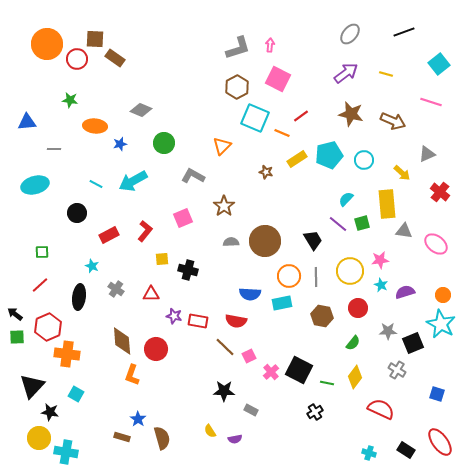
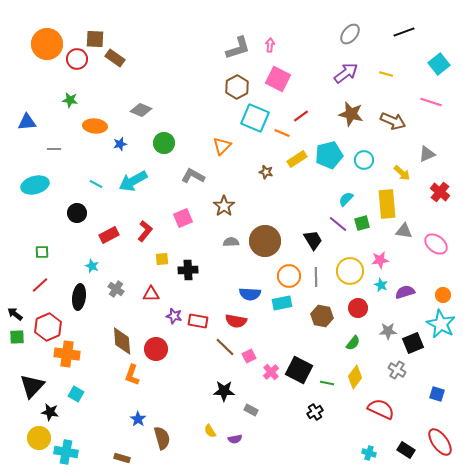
black cross at (188, 270): rotated 18 degrees counterclockwise
brown rectangle at (122, 437): moved 21 px down
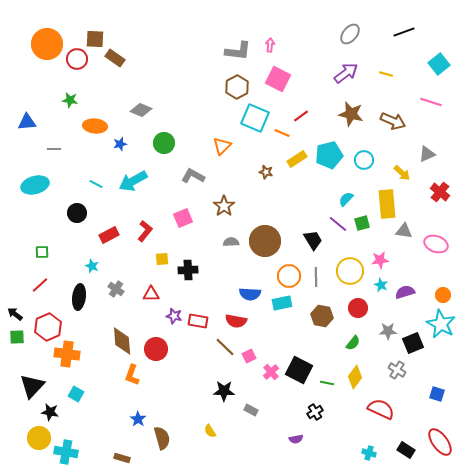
gray L-shape at (238, 48): moved 3 px down; rotated 24 degrees clockwise
pink ellipse at (436, 244): rotated 20 degrees counterclockwise
purple semicircle at (235, 439): moved 61 px right
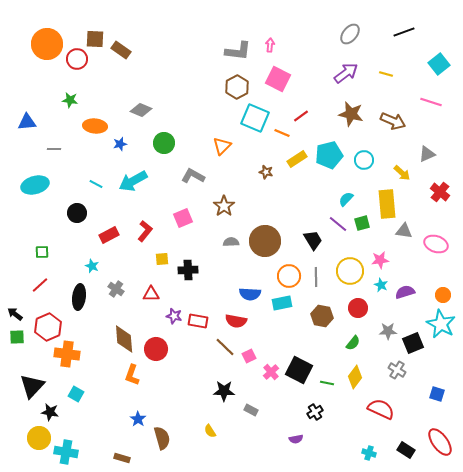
brown rectangle at (115, 58): moved 6 px right, 8 px up
brown diamond at (122, 341): moved 2 px right, 2 px up
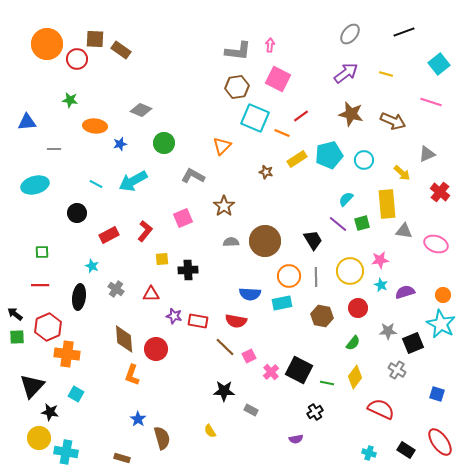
brown hexagon at (237, 87): rotated 20 degrees clockwise
red line at (40, 285): rotated 42 degrees clockwise
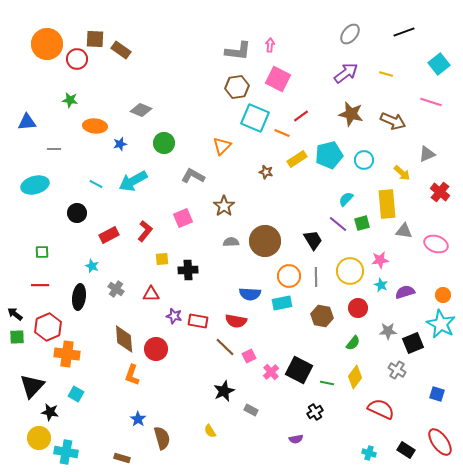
black star at (224, 391): rotated 25 degrees counterclockwise
